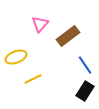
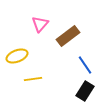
yellow ellipse: moved 1 px right, 1 px up
yellow line: rotated 18 degrees clockwise
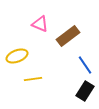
pink triangle: rotated 48 degrees counterclockwise
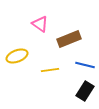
pink triangle: rotated 12 degrees clockwise
brown rectangle: moved 1 px right, 3 px down; rotated 15 degrees clockwise
blue line: rotated 42 degrees counterclockwise
yellow line: moved 17 px right, 9 px up
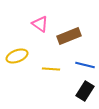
brown rectangle: moved 3 px up
yellow line: moved 1 px right, 1 px up; rotated 12 degrees clockwise
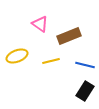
yellow line: moved 8 px up; rotated 18 degrees counterclockwise
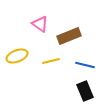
black rectangle: rotated 54 degrees counterclockwise
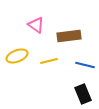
pink triangle: moved 4 px left, 1 px down
brown rectangle: rotated 15 degrees clockwise
yellow line: moved 2 px left
black rectangle: moved 2 px left, 3 px down
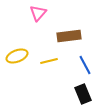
pink triangle: moved 2 px right, 12 px up; rotated 36 degrees clockwise
blue line: rotated 48 degrees clockwise
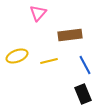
brown rectangle: moved 1 px right, 1 px up
